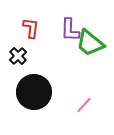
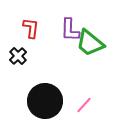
black circle: moved 11 px right, 9 px down
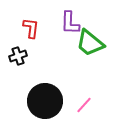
purple L-shape: moved 7 px up
black cross: rotated 24 degrees clockwise
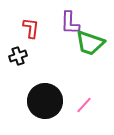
green trapezoid: rotated 20 degrees counterclockwise
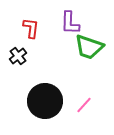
green trapezoid: moved 1 px left, 4 px down
black cross: rotated 18 degrees counterclockwise
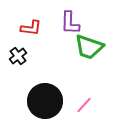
red L-shape: rotated 90 degrees clockwise
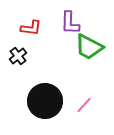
green trapezoid: rotated 8 degrees clockwise
